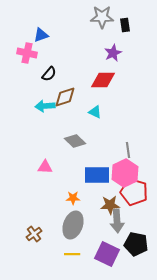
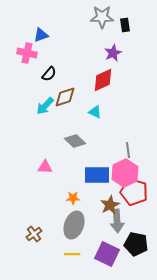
red diamond: rotated 25 degrees counterclockwise
cyan arrow: rotated 42 degrees counterclockwise
brown star: rotated 24 degrees counterclockwise
gray ellipse: moved 1 px right
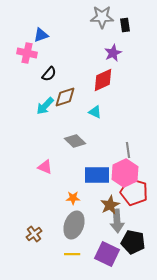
pink triangle: rotated 21 degrees clockwise
black pentagon: moved 3 px left, 2 px up
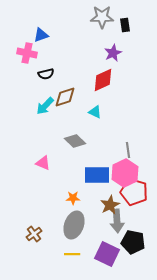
black semicircle: moved 3 px left; rotated 35 degrees clockwise
pink triangle: moved 2 px left, 4 px up
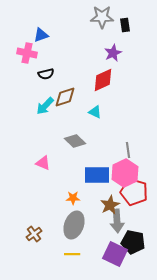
purple square: moved 8 px right
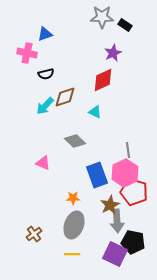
black rectangle: rotated 48 degrees counterclockwise
blue triangle: moved 4 px right, 1 px up
blue rectangle: rotated 70 degrees clockwise
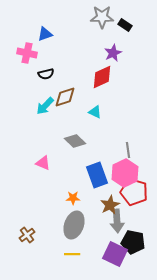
red diamond: moved 1 px left, 3 px up
brown cross: moved 7 px left, 1 px down
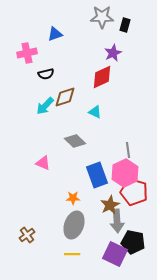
black rectangle: rotated 72 degrees clockwise
blue triangle: moved 10 px right
pink cross: rotated 24 degrees counterclockwise
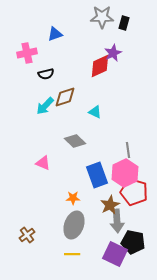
black rectangle: moved 1 px left, 2 px up
red diamond: moved 2 px left, 11 px up
